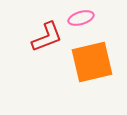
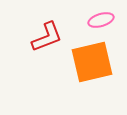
pink ellipse: moved 20 px right, 2 px down
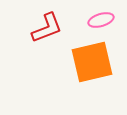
red L-shape: moved 9 px up
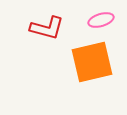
red L-shape: rotated 36 degrees clockwise
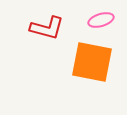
orange square: rotated 24 degrees clockwise
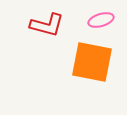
red L-shape: moved 3 px up
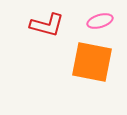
pink ellipse: moved 1 px left, 1 px down
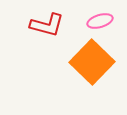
orange square: rotated 33 degrees clockwise
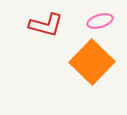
red L-shape: moved 1 px left
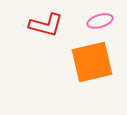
orange square: rotated 33 degrees clockwise
